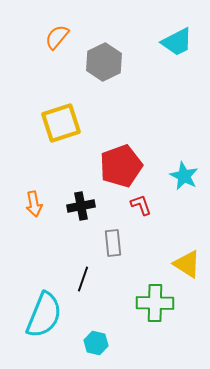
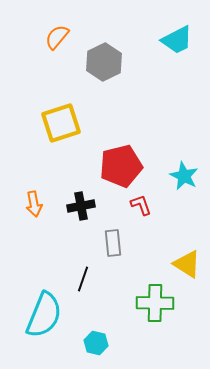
cyan trapezoid: moved 2 px up
red pentagon: rotated 6 degrees clockwise
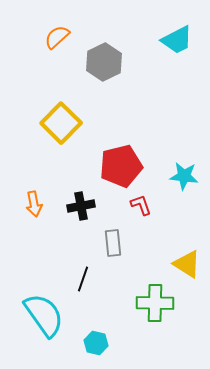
orange semicircle: rotated 8 degrees clockwise
yellow square: rotated 27 degrees counterclockwise
cyan star: rotated 20 degrees counterclockwise
cyan semicircle: rotated 57 degrees counterclockwise
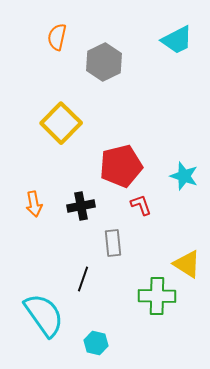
orange semicircle: rotated 36 degrees counterclockwise
cyan star: rotated 12 degrees clockwise
green cross: moved 2 px right, 7 px up
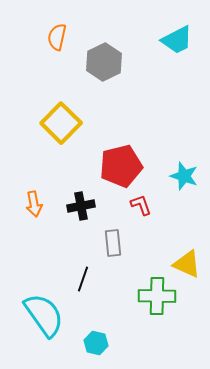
yellow triangle: rotated 8 degrees counterclockwise
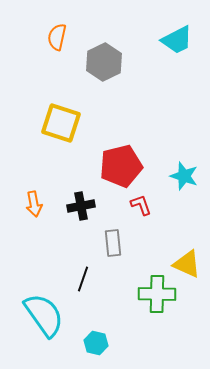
yellow square: rotated 27 degrees counterclockwise
green cross: moved 2 px up
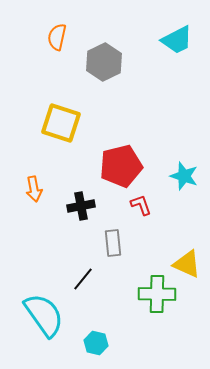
orange arrow: moved 15 px up
black line: rotated 20 degrees clockwise
